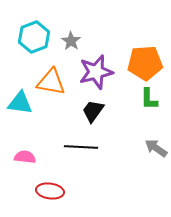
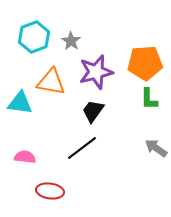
black line: moved 1 px right, 1 px down; rotated 40 degrees counterclockwise
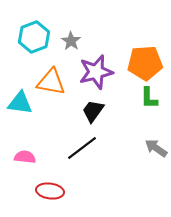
green L-shape: moved 1 px up
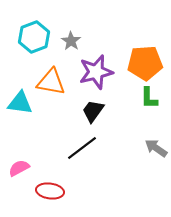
pink semicircle: moved 6 px left, 11 px down; rotated 35 degrees counterclockwise
